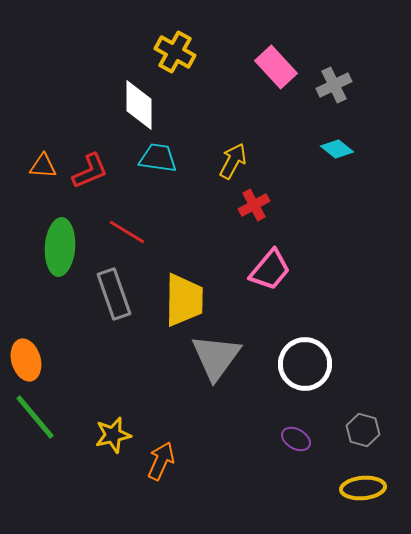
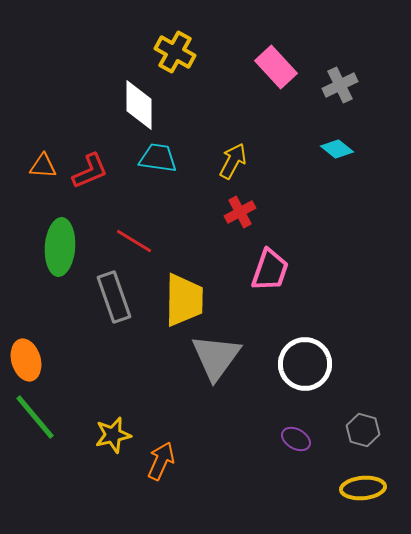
gray cross: moved 6 px right
red cross: moved 14 px left, 7 px down
red line: moved 7 px right, 9 px down
pink trapezoid: rotated 21 degrees counterclockwise
gray rectangle: moved 3 px down
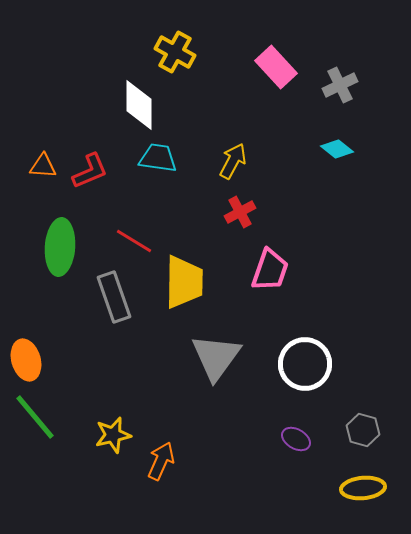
yellow trapezoid: moved 18 px up
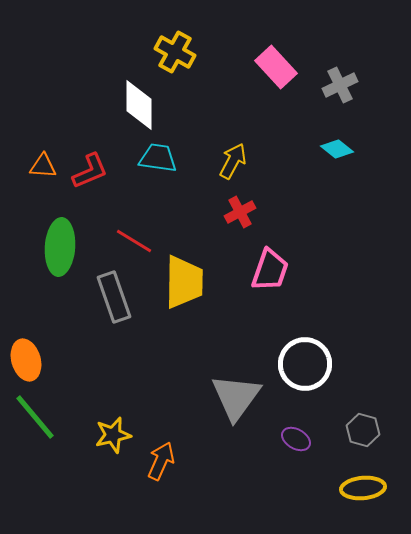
gray triangle: moved 20 px right, 40 px down
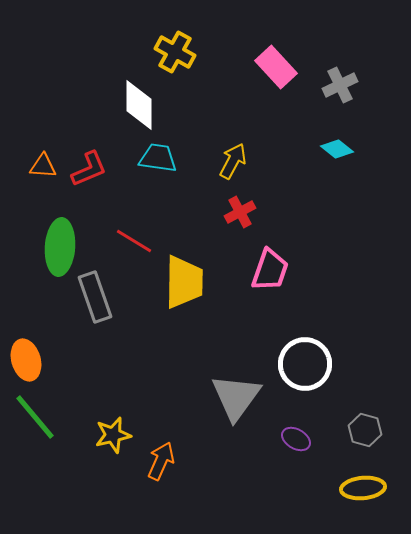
red L-shape: moved 1 px left, 2 px up
gray rectangle: moved 19 px left
gray hexagon: moved 2 px right
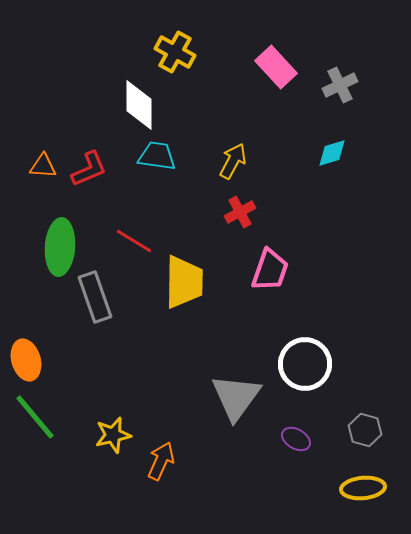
cyan diamond: moved 5 px left, 4 px down; rotated 56 degrees counterclockwise
cyan trapezoid: moved 1 px left, 2 px up
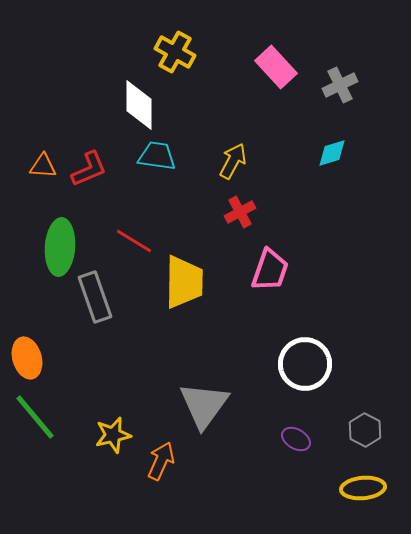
orange ellipse: moved 1 px right, 2 px up
gray triangle: moved 32 px left, 8 px down
gray hexagon: rotated 12 degrees clockwise
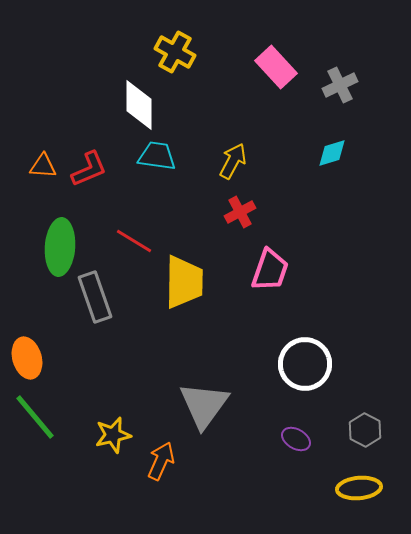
yellow ellipse: moved 4 px left
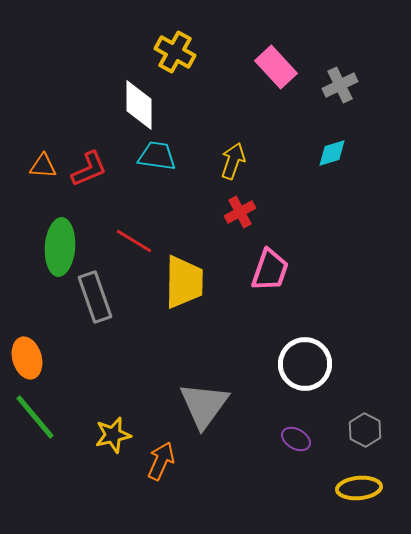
yellow arrow: rotated 9 degrees counterclockwise
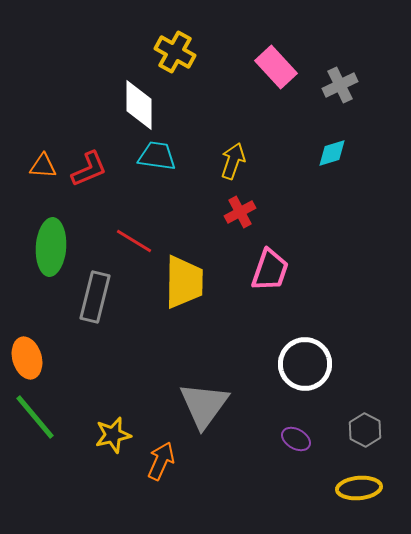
green ellipse: moved 9 px left
gray rectangle: rotated 33 degrees clockwise
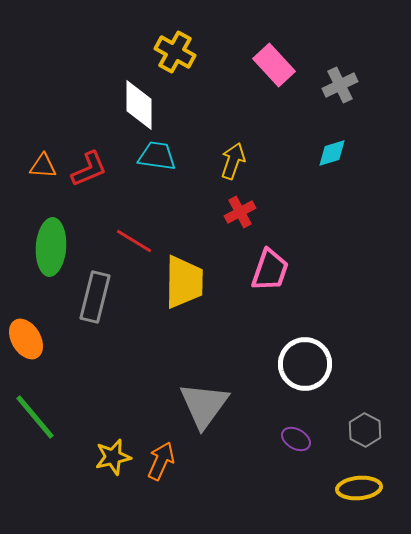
pink rectangle: moved 2 px left, 2 px up
orange ellipse: moved 1 px left, 19 px up; rotated 15 degrees counterclockwise
yellow star: moved 22 px down
